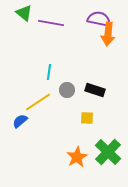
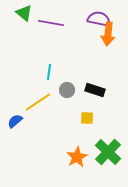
blue semicircle: moved 5 px left
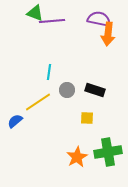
green triangle: moved 11 px right; rotated 18 degrees counterclockwise
purple line: moved 1 px right, 2 px up; rotated 15 degrees counterclockwise
green cross: rotated 36 degrees clockwise
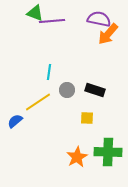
orange arrow: rotated 35 degrees clockwise
green cross: rotated 12 degrees clockwise
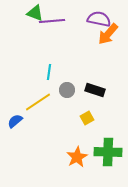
yellow square: rotated 32 degrees counterclockwise
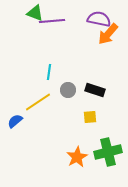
gray circle: moved 1 px right
yellow square: moved 3 px right, 1 px up; rotated 24 degrees clockwise
green cross: rotated 16 degrees counterclockwise
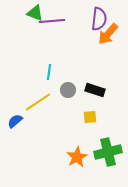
purple semicircle: rotated 85 degrees clockwise
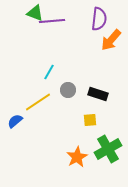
orange arrow: moved 3 px right, 6 px down
cyan line: rotated 21 degrees clockwise
black rectangle: moved 3 px right, 4 px down
yellow square: moved 3 px down
green cross: moved 3 px up; rotated 16 degrees counterclockwise
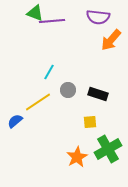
purple semicircle: moved 1 px left, 2 px up; rotated 90 degrees clockwise
yellow square: moved 2 px down
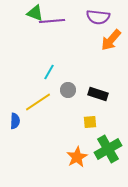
blue semicircle: rotated 133 degrees clockwise
